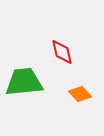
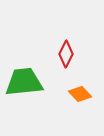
red diamond: moved 4 px right, 2 px down; rotated 40 degrees clockwise
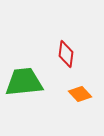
red diamond: rotated 20 degrees counterclockwise
